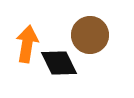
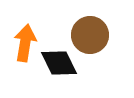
orange arrow: moved 2 px left, 1 px up
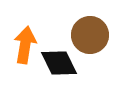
orange arrow: moved 2 px down
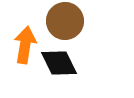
brown circle: moved 25 px left, 14 px up
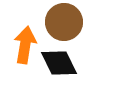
brown circle: moved 1 px left, 1 px down
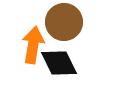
orange arrow: moved 8 px right
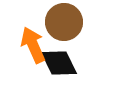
orange arrow: rotated 33 degrees counterclockwise
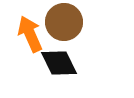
orange arrow: moved 3 px left, 11 px up
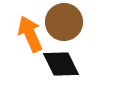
black diamond: moved 2 px right, 1 px down
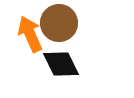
brown circle: moved 5 px left, 1 px down
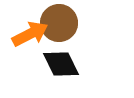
orange arrow: rotated 87 degrees clockwise
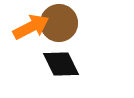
orange arrow: moved 1 px right, 7 px up
